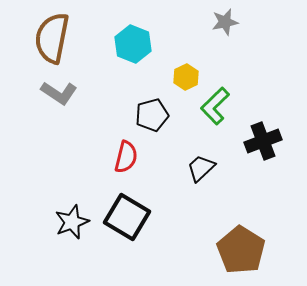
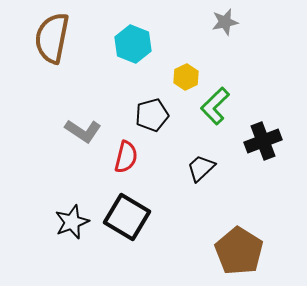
gray L-shape: moved 24 px right, 38 px down
brown pentagon: moved 2 px left, 1 px down
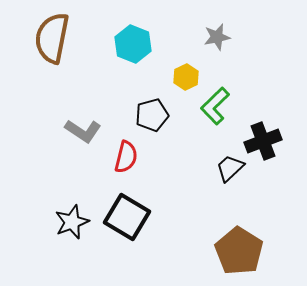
gray star: moved 8 px left, 15 px down
black trapezoid: moved 29 px right
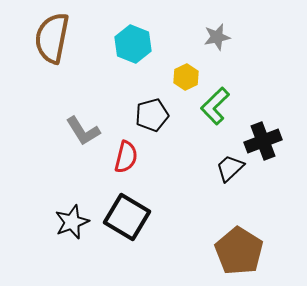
gray L-shape: rotated 24 degrees clockwise
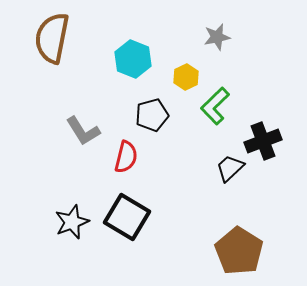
cyan hexagon: moved 15 px down
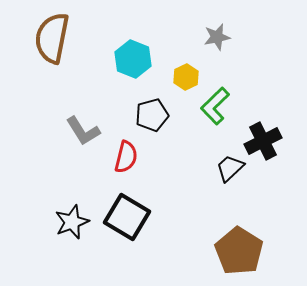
black cross: rotated 6 degrees counterclockwise
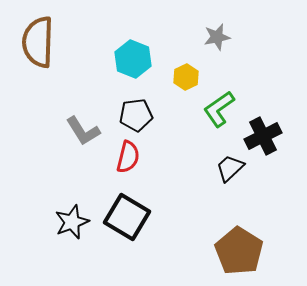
brown semicircle: moved 14 px left, 4 px down; rotated 9 degrees counterclockwise
green L-shape: moved 4 px right, 3 px down; rotated 9 degrees clockwise
black pentagon: moved 16 px left; rotated 8 degrees clockwise
black cross: moved 5 px up
red semicircle: moved 2 px right
